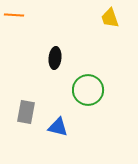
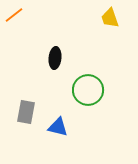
orange line: rotated 42 degrees counterclockwise
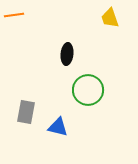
orange line: rotated 30 degrees clockwise
black ellipse: moved 12 px right, 4 px up
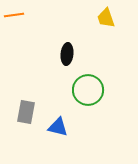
yellow trapezoid: moved 4 px left
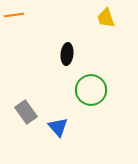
green circle: moved 3 px right
gray rectangle: rotated 45 degrees counterclockwise
blue triangle: rotated 35 degrees clockwise
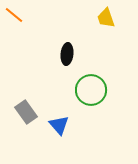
orange line: rotated 48 degrees clockwise
blue triangle: moved 1 px right, 2 px up
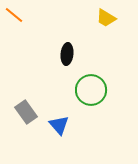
yellow trapezoid: rotated 40 degrees counterclockwise
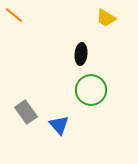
black ellipse: moved 14 px right
